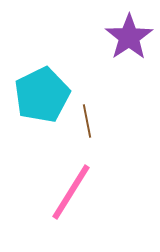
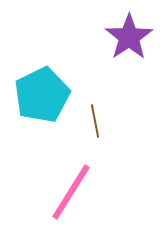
brown line: moved 8 px right
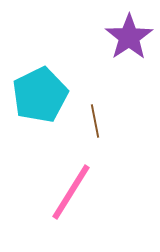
cyan pentagon: moved 2 px left
